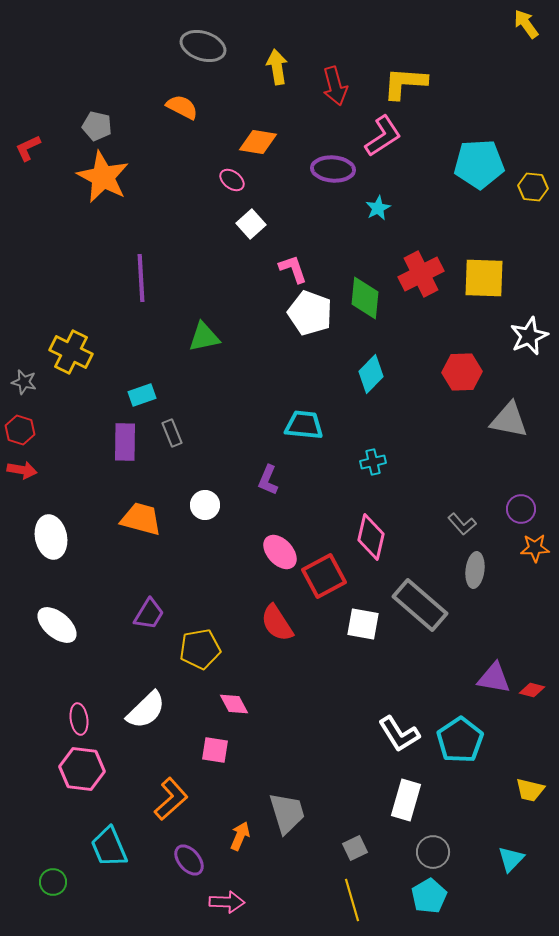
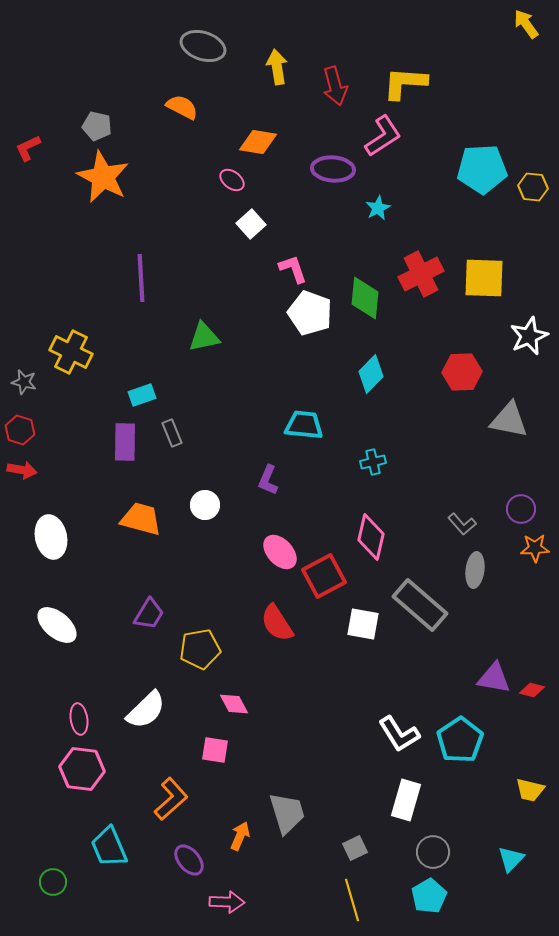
cyan pentagon at (479, 164): moved 3 px right, 5 px down
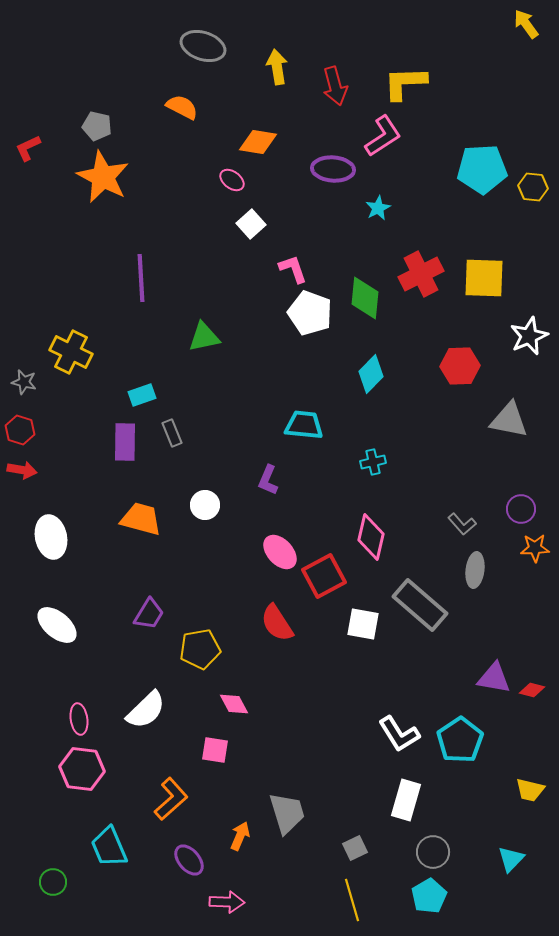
yellow L-shape at (405, 83): rotated 6 degrees counterclockwise
red hexagon at (462, 372): moved 2 px left, 6 px up
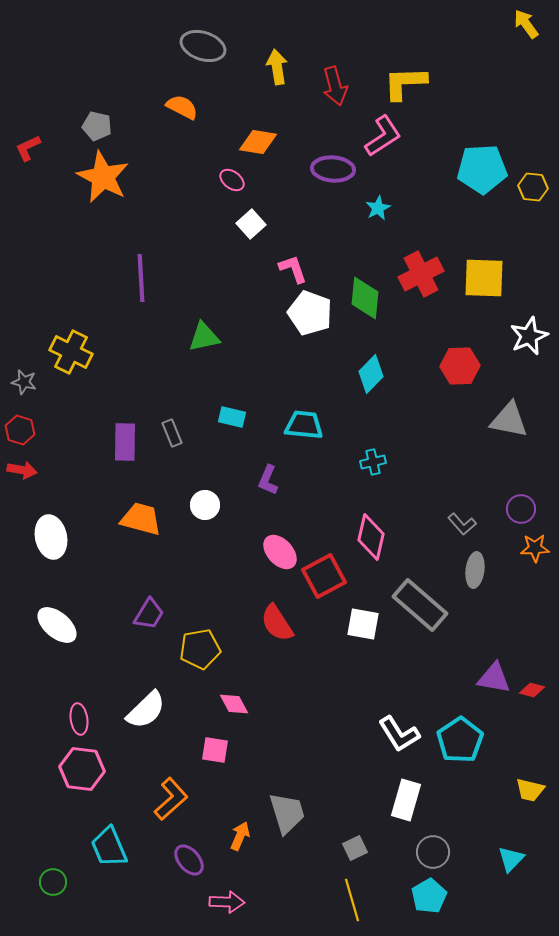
cyan rectangle at (142, 395): moved 90 px right, 22 px down; rotated 32 degrees clockwise
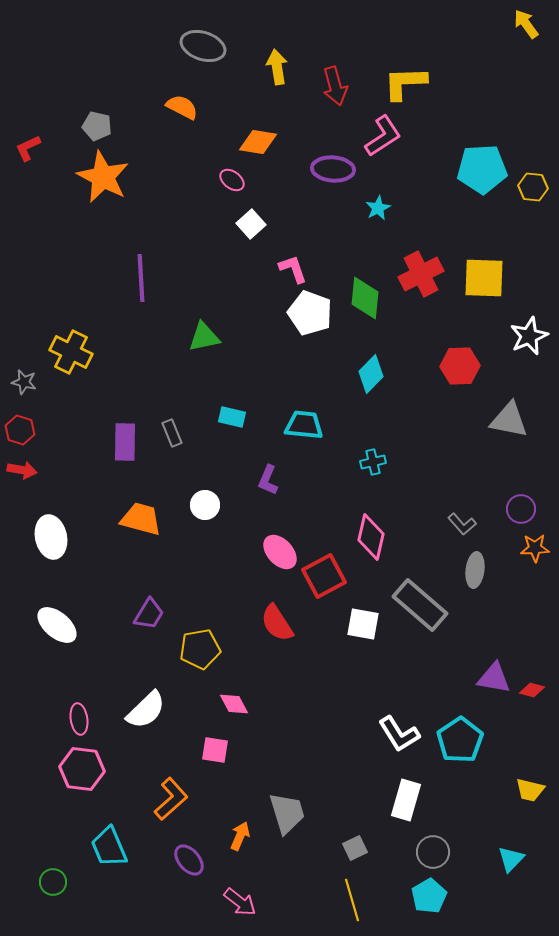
pink arrow at (227, 902): moved 13 px right; rotated 36 degrees clockwise
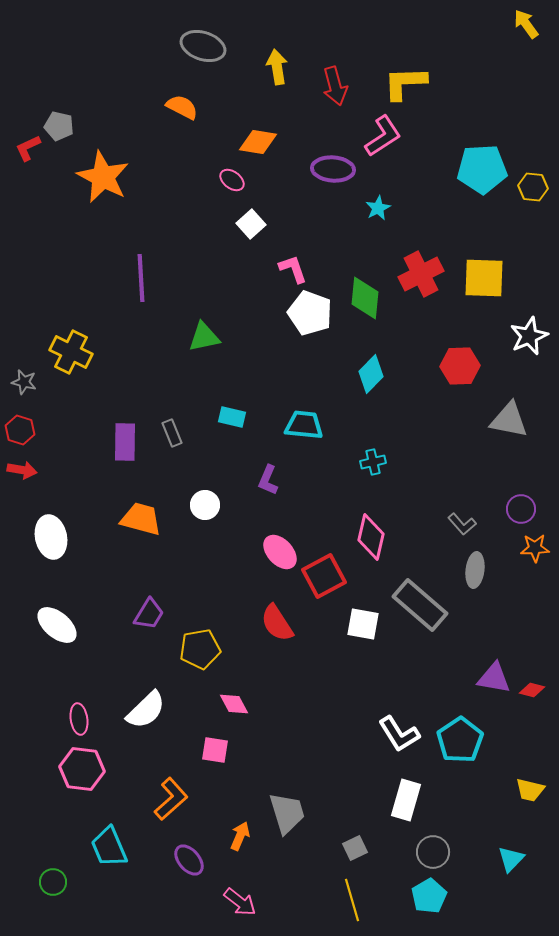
gray pentagon at (97, 126): moved 38 px left
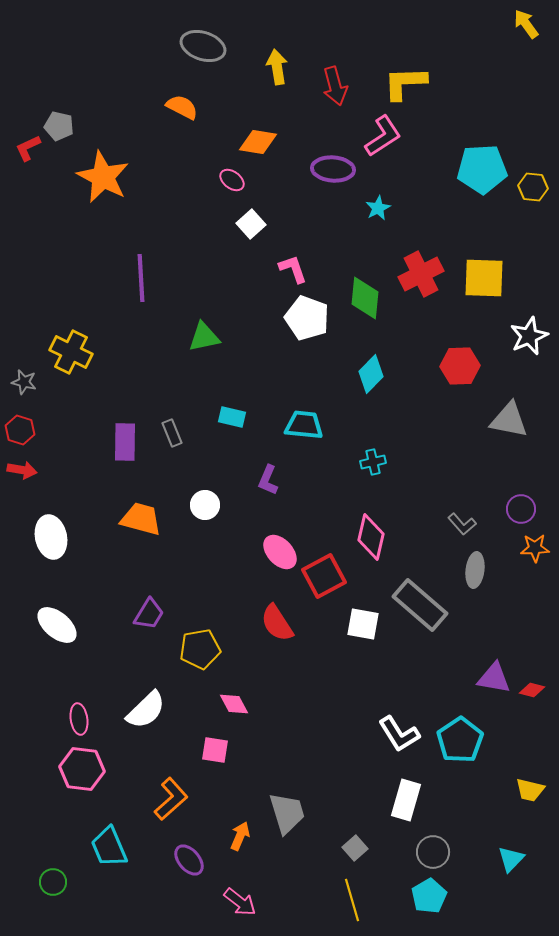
white pentagon at (310, 313): moved 3 px left, 5 px down
gray square at (355, 848): rotated 15 degrees counterclockwise
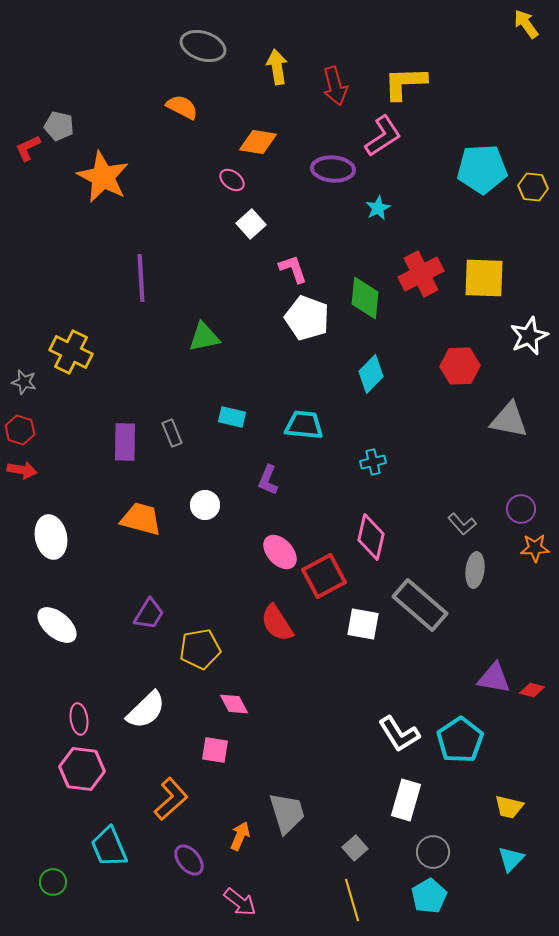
yellow trapezoid at (530, 790): moved 21 px left, 17 px down
